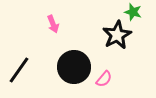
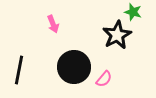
black line: rotated 24 degrees counterclockwise
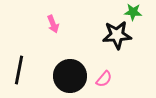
green star: rotated 12 degrees counterclockwise
black star: rotated 24 degrees clockwise
black circle: moved 4 px left, 9 px down
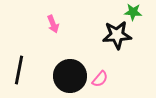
pink semicircle: moved 4 px left
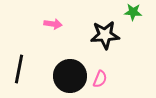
pink arrow: rotated 60 degrees counterclockwise
black star: moved 12 px left
black line: moved 1 px up
pink semicircle: rotated 18 degrees counterclockwise
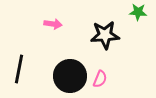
green star: moved 5 px right
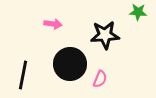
black line: moved 4 px right, 6 px down
black circle: moved 12 px up
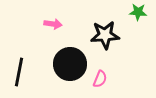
black line: moved 4 px left, 3 px up
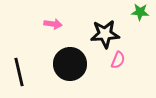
green star: moved 2 px right
black star: moved 1 px up
black line: rotated 24 degrees counterclockwise
pink semicircle: moved 18 px right, 19 px up
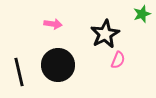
green star: moved 2 px right, 2 px down; rotated 24 degrees counterclockwise
black star: rotated 24 degrees counterclockwise
black circle: moved 12 px left, 1 px down
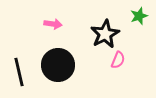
green star: moved 3 px left, 2 px down
